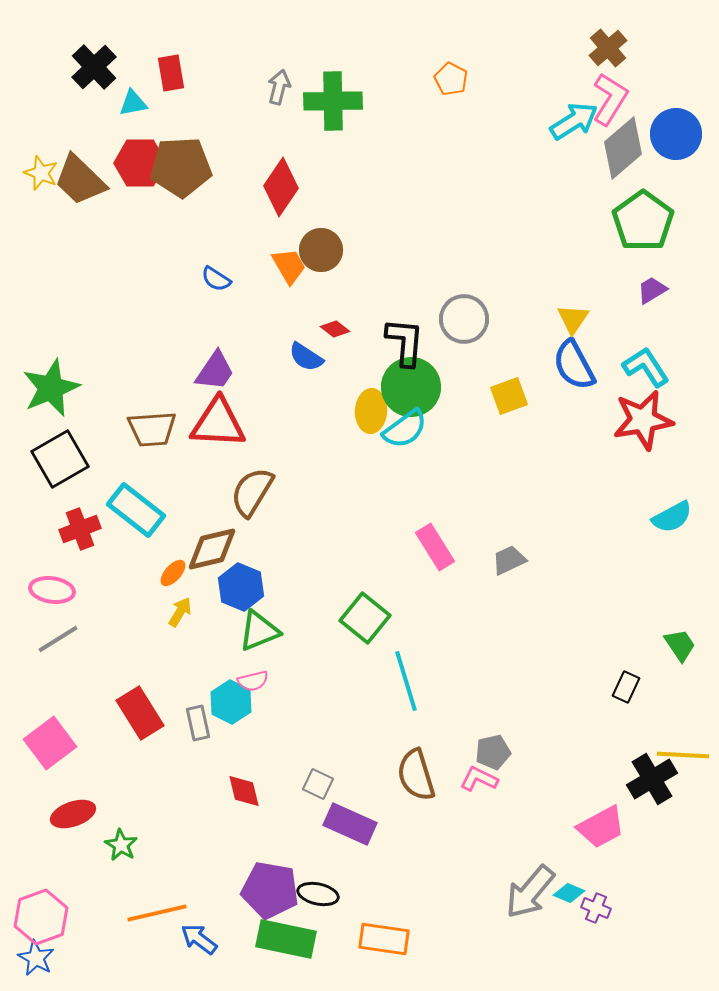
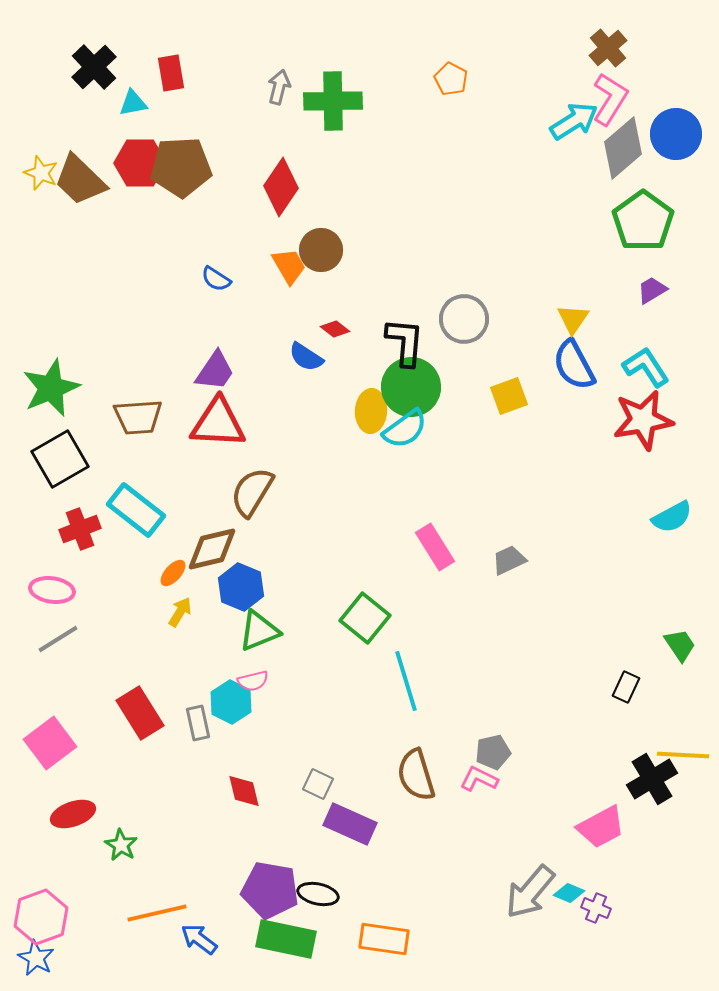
brown trapezoid at (152, 429): moved 14 px left, 12 px up
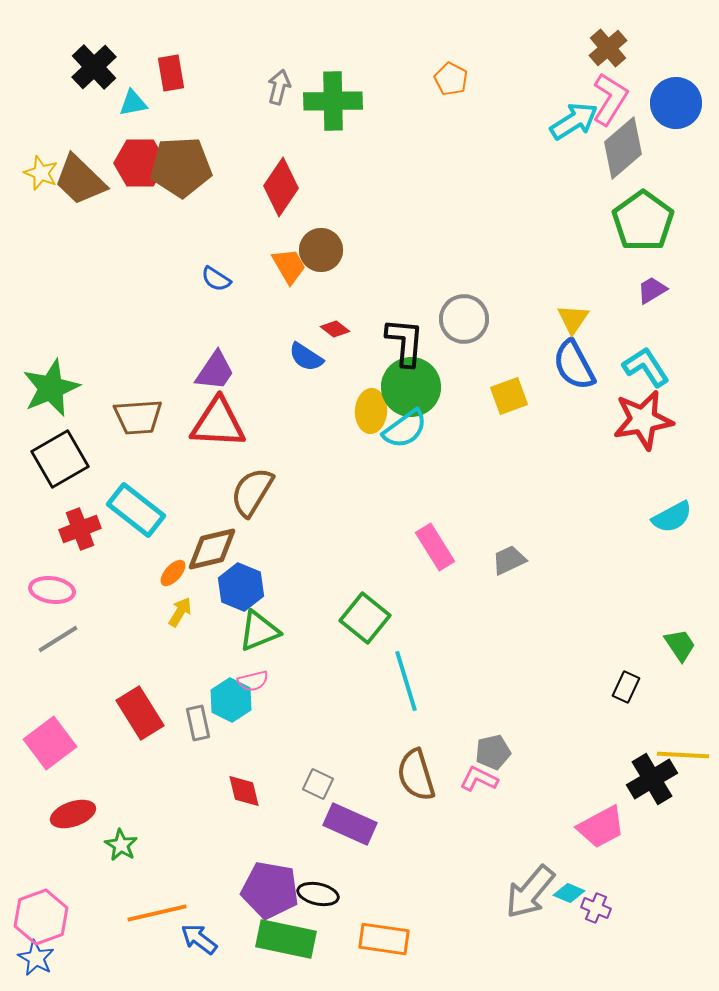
blue circle at (676, 134): moved 31 px up
cyan hexagon at (231, 702): moved 2 px up
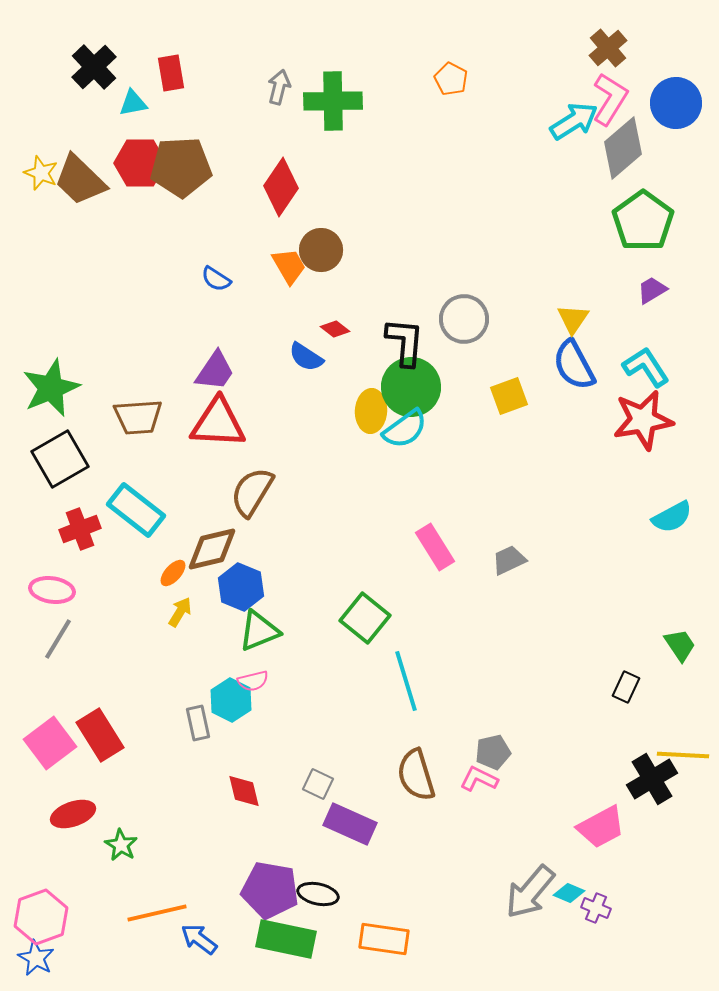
gray line at (58, 639): rotated 27 degrees counterclockwise
red rectangle at (140, 713): moved 40 px left, 22 px down
